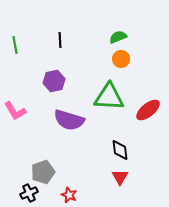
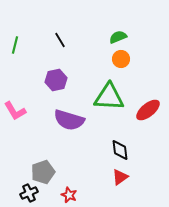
black line: rotated 28 degrees counterclockwise
green line: rotated 24 degrees clockwise
purple hexagon: moved 2 px right, 1 px up
red triangle: rotated 24 degrees clockwise
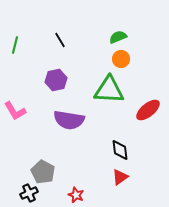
green triangle: moved 7 px up
purple semicircle: rotated 8 degrees counterclockwise
gray pentagon: rotated 25 degrees counterclockwise
red star: moved 7 px right
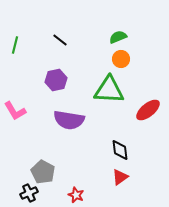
black line: rotated 21 degrees counterclockwise
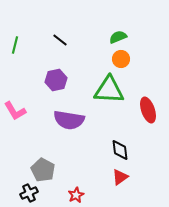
red ellipse: rotated 70 degrees counterclockwise
gray pentagon: moved 2 px up
red star: rotated 21 degrees clockwise
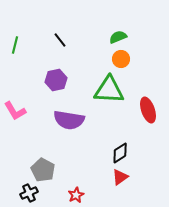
black line: rotated 14 degrees clockwise
black diamond: moved 3 px down; rotated 65 degrees clockwise
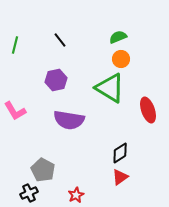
green triangle: moved 1 px right, 2 px up; rotated 28 degrees clockwise
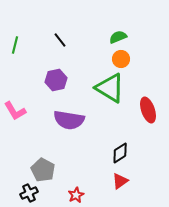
red triangle: moved 4 px down
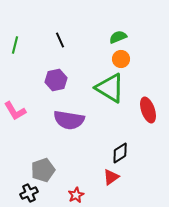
black line: rotated 14 degrees clockwise
gray pentagon: rotated 25 degrees clockwise
red triangle: moved 9 px left, 4 px up
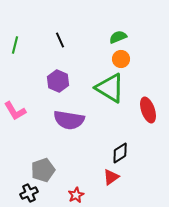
purple hexagon: moved 2 px right, 1 px down; rotated 25 degrees counterclockwise
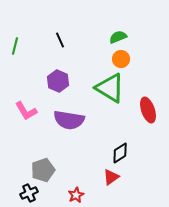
green line: moved 1 px down
pink L-shape: moved 11 px right
